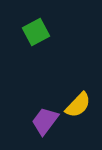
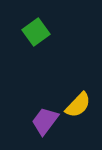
green square: rotated 8 degrees counterclockwise
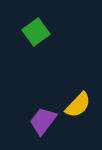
purple trapezoid: moved 2 px left
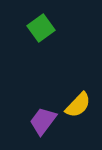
green square: moved 5 px right, 4 px up
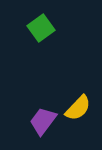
yellow semicircle: moved 3 px down
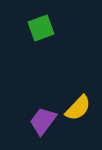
green square: rotated 16 degrees clockwise
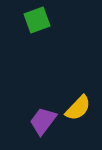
green square: moved 4 px left, 8 px up
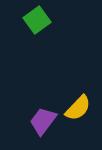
green square: rotated 16 degrees counterclockwise
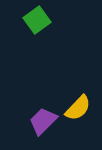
purple trapezoid: rotated 8 degrees clockwise
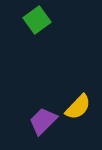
yellow semicircle: moved 1 px up
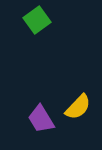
purple trapezoid: moved 2 px left, 2 px up; rotated 76 degrees counterclockwise
